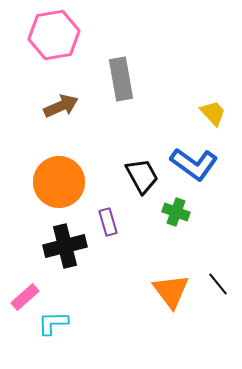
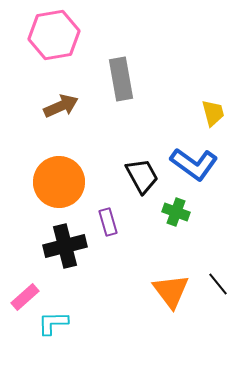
yellow trapezoid: rotated 28 degrees clockwise
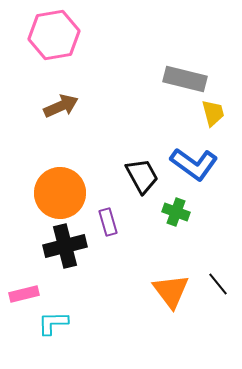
gray rectangle: moved 64 px right; rotated 66 degrees counterclockwise
orange circle: moved 1 px right, 11 px down
pink rectangle: moved 1 px left, 3 px up; rotated 28 degrees clockwise
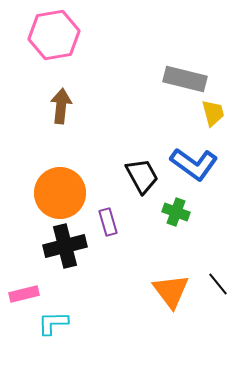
brown arrow: rotated 60 degrees counterclockwise
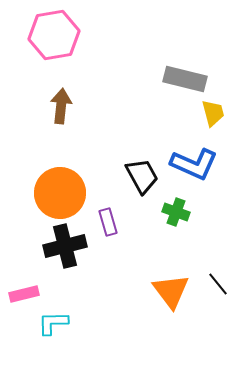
blue L-shape: rotated 12 degrees counterclockwise
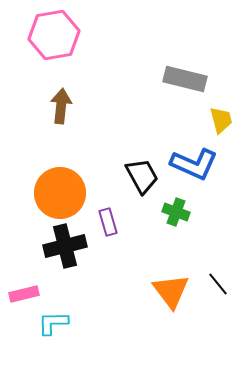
yellow trapezoid: moved 8 px right, 7 px down
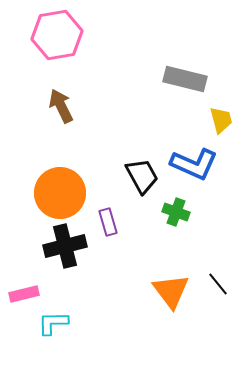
pink hexagon: moved 3 px right
brown arrow: rotated 32 degrees counterclockwise
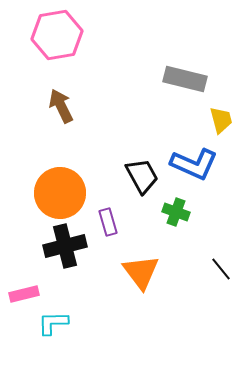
black line: moved 3 px right, 15 px up
orange triangle: moved 30 px left, 19 px up
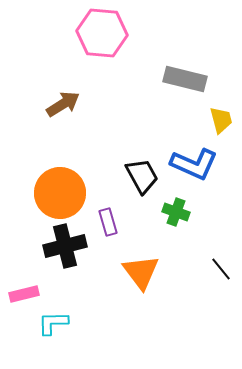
pink hexagon: moved 45 px right, 2 px up; rotated 15 degrees clockwise
brown arrow: moved 2 px right, 2 px up; rotated 84 degrees clockwise
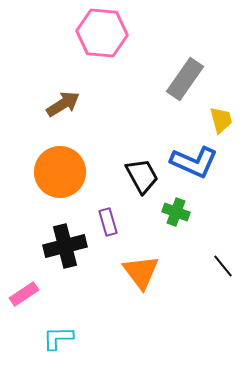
gray rectangle: rotated 69 degrees counterclockwise
blue L-shape: moved 2 px up
orange circle: moved 21 px up
black line: moved 2 px right, 3 px up
pink rectangle: rotated 20 degrees counterclockwise
cyan L-shape: moved 5 px right, 15 px down
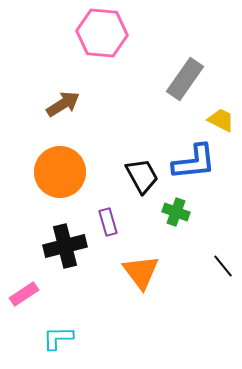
yellow trapezoid: rotated 48 degrees counterclockwise
blue L-shape: rotated 30 degrees counterclockwise
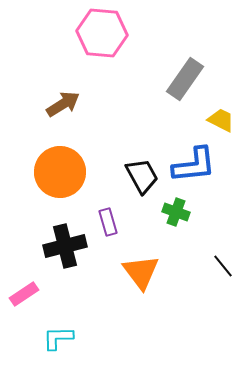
blue L-shape: moved 3 px down
